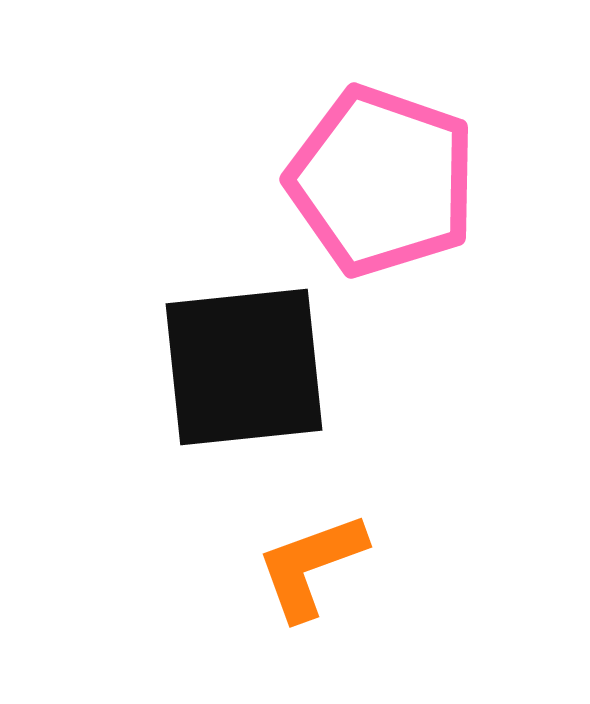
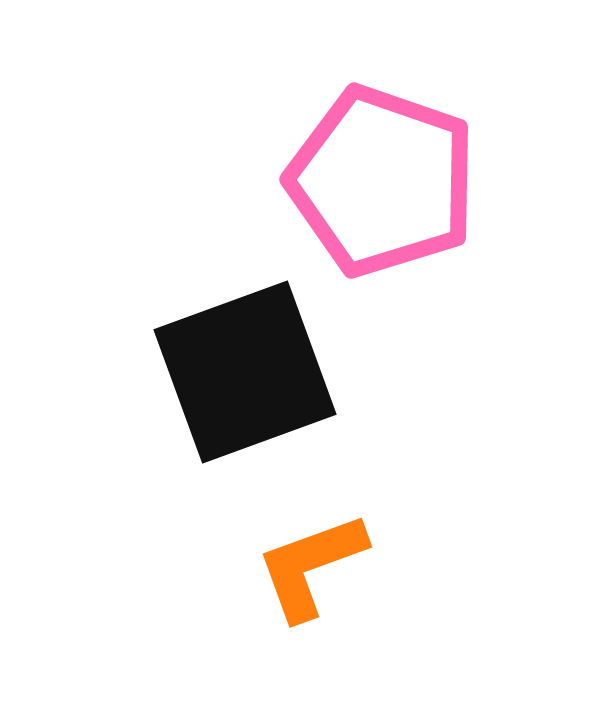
black square: moved 1 px right, 5 px down; rotated 14 degrees counterclockwise
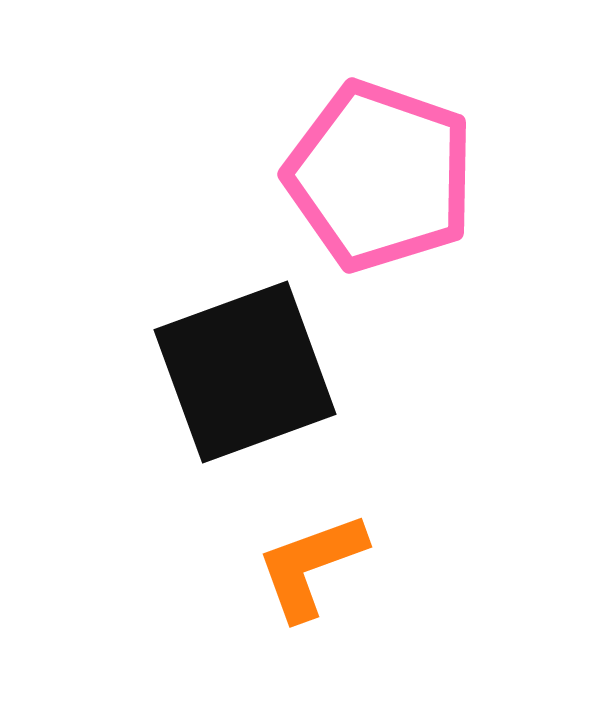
pink pentagon: moved 2 px left, 5 px up
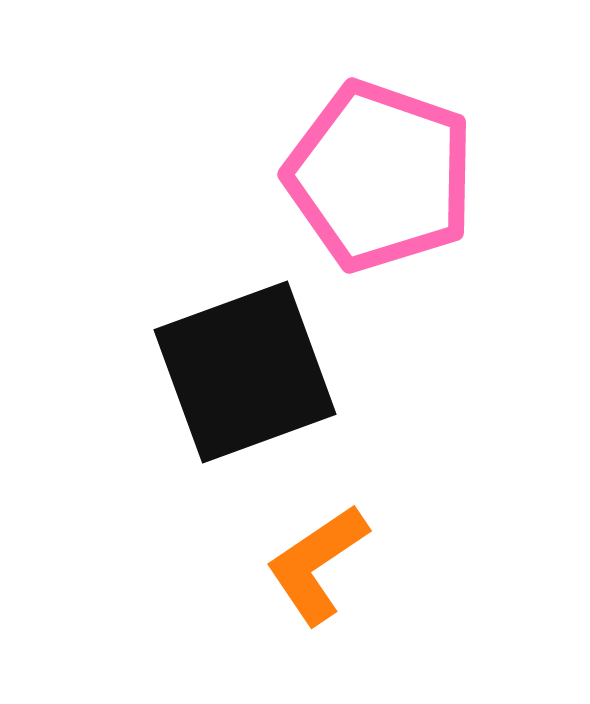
orange L-shape: moved 6 px right, 2 px up; rotated 14 degrees counterclockwise
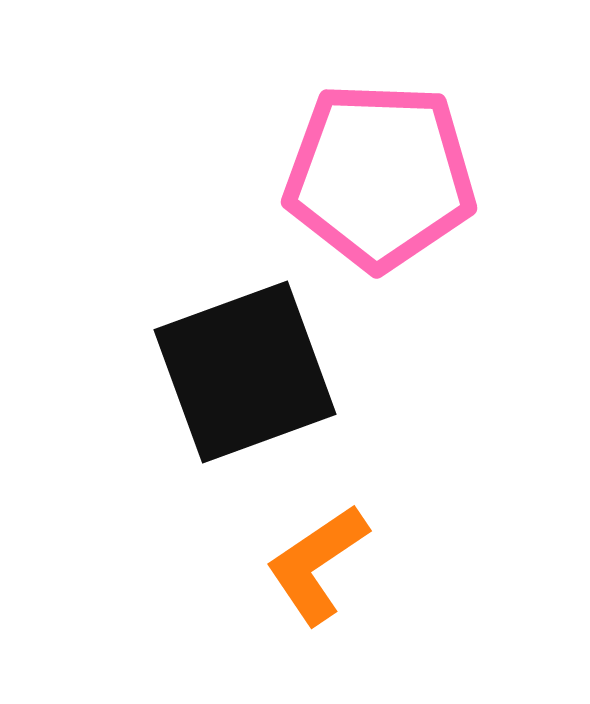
pink pentagon: rotated 17 degrees counterclockwise
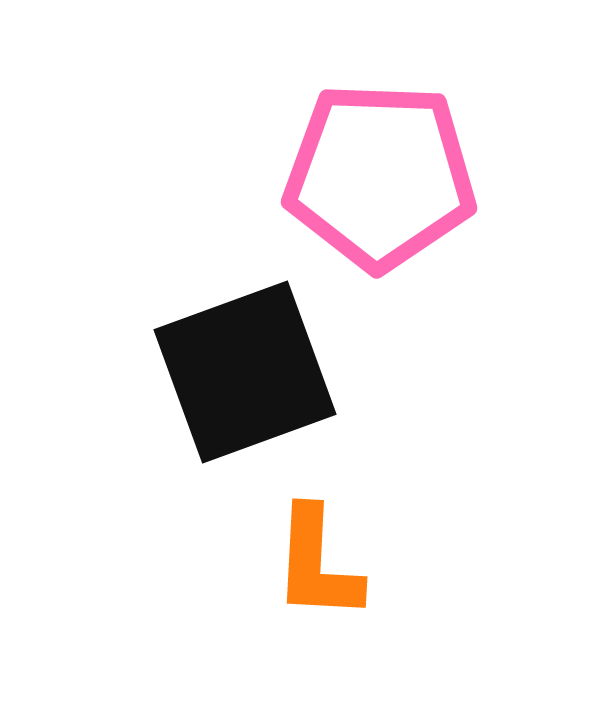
orange L-shape: rotated 53 degrees counterclockwise
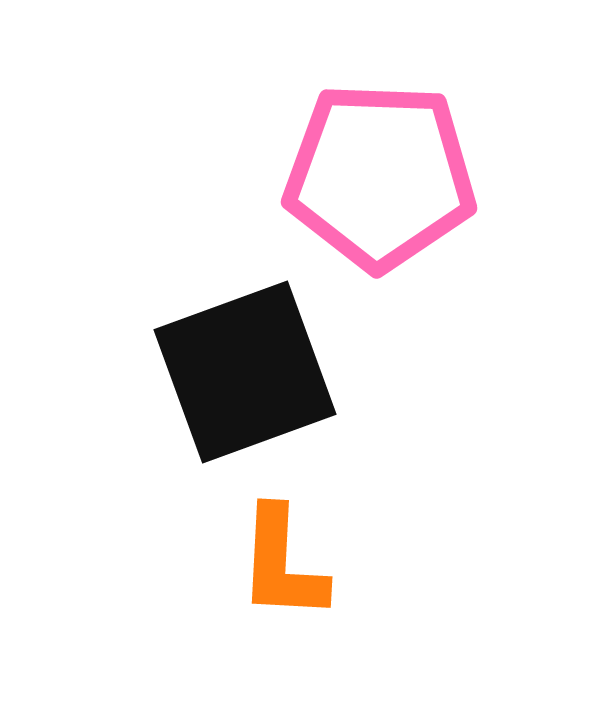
orange L-shape: moved 35 px left
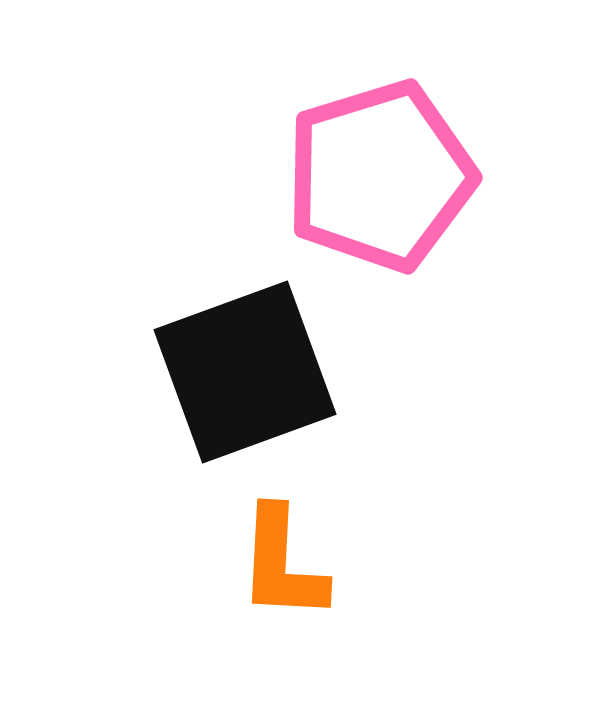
pink pentagon: rotated 19 degrees counterclockwise
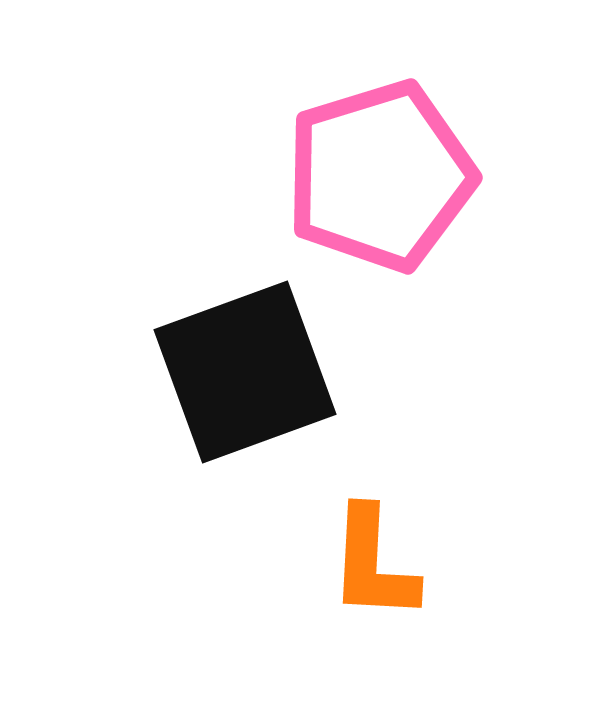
orange L-shape: moved 91 px right
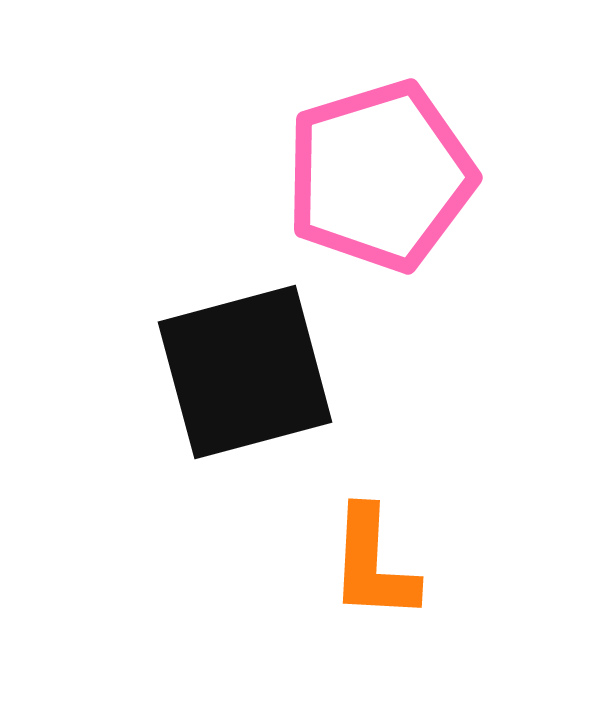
black square: rotated 5 degrees clockwise
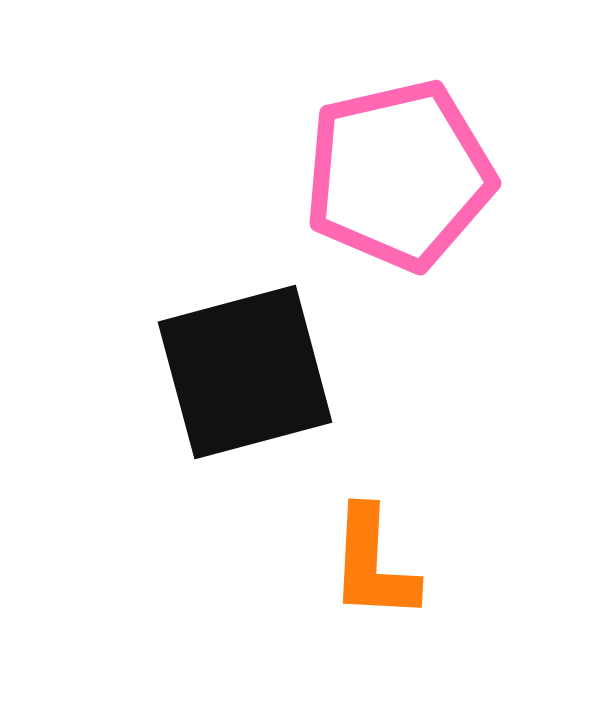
pink pentagon: moved 19 px right, 1 px up; rotated 4 degrees clockwise
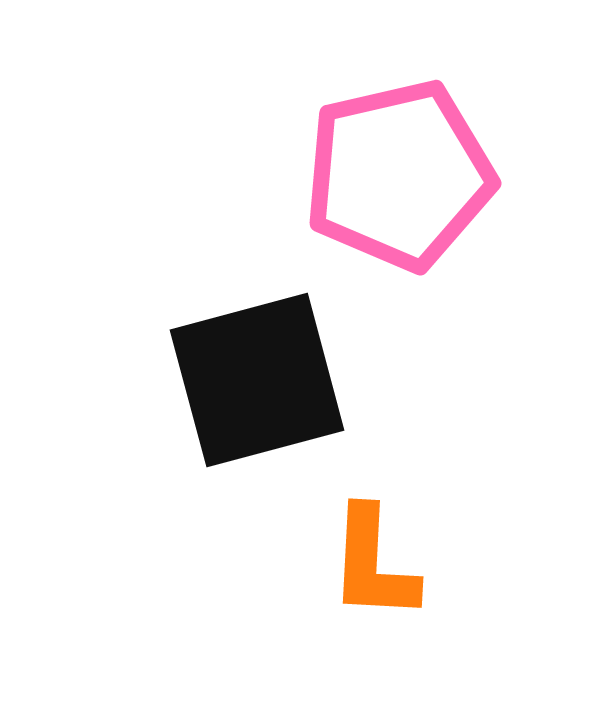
black square: moved 12 px right, 8 px down
